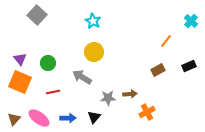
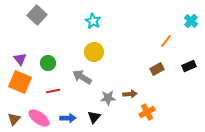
brown rectangle: moved 1 px left, 1 px up
red line: moved 1 px up
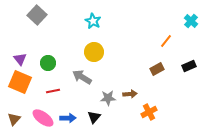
orange cross: moved 2 px right
pink ellipse: moved 4 px right
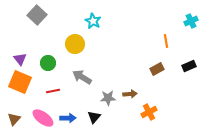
cyan cross: rotated 24 degrees clockwise
orange line: rotated 48 degrees counterclockwise
yellow circle: moved 19 px left, 8 px up
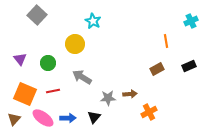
orange square: moved 5 px right, 12 px down
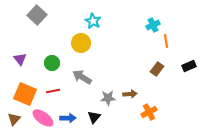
cyan cross: moved 38 px left, 4 px down
yellow circle: moved 6 px right, 1 px up
green circle: moved 4 px right
brown rectangle: rotated 24 degrees counterclockwise
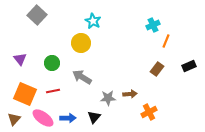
orange line: rotated 32 degrees clockwise
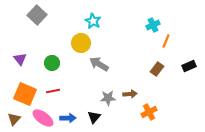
gray arrow: moved 17 px right, 13 px up
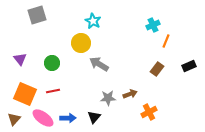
gray square: rotated 30 degrees clockwise
brown arrow: rotated 16 degrees counterclockwise
